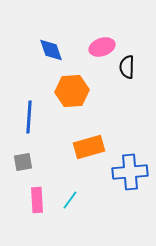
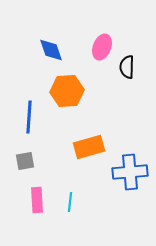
pink ellipse: rotated 50 degrees counterclockwise
orange hexagon: moved 5 px left
gray square: moved 2 px right, 1 px up
cyan line: moved 2 px down; rotated 30 degrees counterclockwise
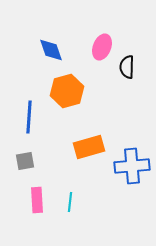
orange hexagon: rotated 12 degrees counterclockwise
blue cross: moved 2 px right, 6 px up
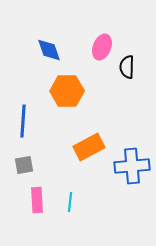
blue diamond: moved 2 px left
orange hexagon: rotated 16 degrees clockwise
blue line: moved 6 px left, 4 px down
orange rectangle: rotated 12 degrees counterclockwise
gray square: moved 1 px left, 4 px down
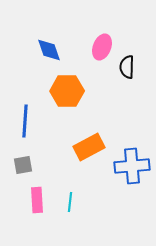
blue line: moved 2 px right
gray square: moved 1 px left
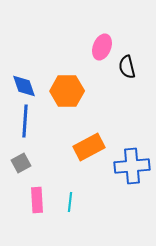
blue diamond: moved 25 px left, 36 px down
black semicircle: rotated 15 degrees counterclockwise
gray square: moved 2 px left, 2 px up; rotated 18 degrees counterclockwise
